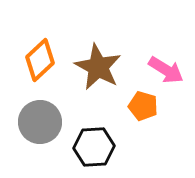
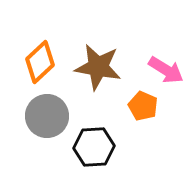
orange diamond: moved 2 px down
brown star: rotated 18 degrees counterclockwise
orange pentagon: rotated 8 degrees clockwise
gray circle: moved 7 px right, 6 px up
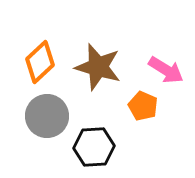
brown star: rotated 6 degrees clockwise
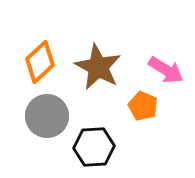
brown star: rotated 12 degrees clockwise
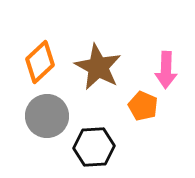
pink arrow: rotated 60 degrees clockwise
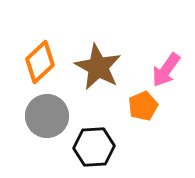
pink arrow: rotated 33 degrees clockwise
orange pentagon: rotated 24 degrees clockwise
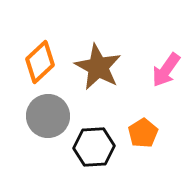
orange pentagon: moved 27 px down; rotated 8 degrees counterclockwise
gray circle: moved 1 px right
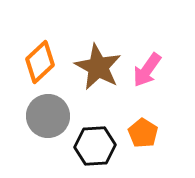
pink arrow: moved 19 px left
orange pentagon: rotated 8 degrees counterclockwise
black hexagon: moved 1 px right, 1 px up
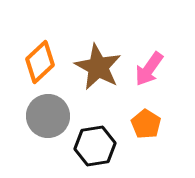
pink arrow: moved 2 px right, 1 px up
orange pentagon: moved 3 px right, 9 px up
black hexagon: rotated 6 degrees counterclockwise
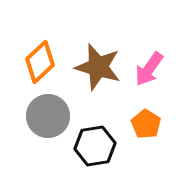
brown star: rotated 12 degrees counterclockwise
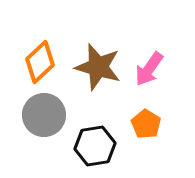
gray circle: moved 4 px left, 1 px up
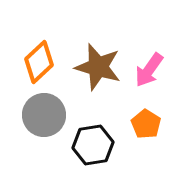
orange diamond: moved 1 px left
pink arrow: moved 1 px down
black hexagon: moved 2 px left, 1 px up
